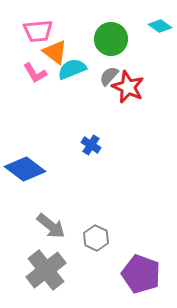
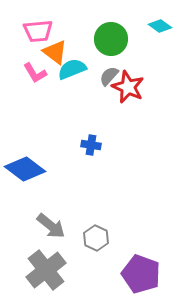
blue cross: rotated 24 degrees counterclockwise
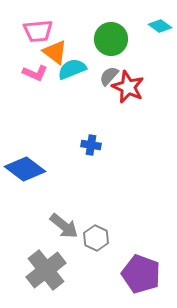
pink L-shape: rotated 35 degrees counterclockwise
gray arrow: moved 13 px right
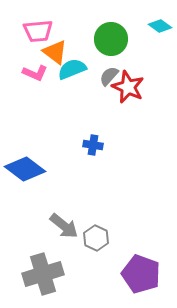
blue cross: moved 2 px right
gray cross: moved 3 px left, 4 px down; rotated 21 degrees clockwise
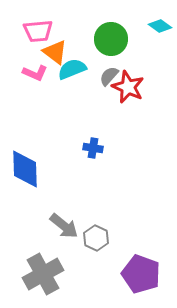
blue cross: moved 3 px down
blue diamond: rotated 51 degrees clockwise
gray cross: rotated 12 degrees counterclockwise
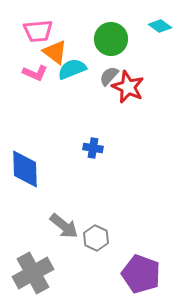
gray cross: moved 10 px left, 1 px up
